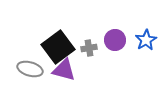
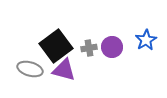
purple circle: moved 3 px left, 7 px down
black square: moved 2 px left, 1 px up
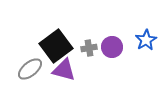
gray ellipse: rotated 55 degrees counterclockwise
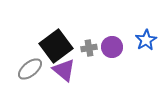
purple triangle: rotated 25 degrees clockwise
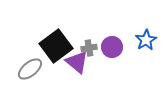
purple triangle: moved 13 px right, 8 px up
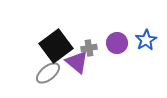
purple circle: moved 5 px right, 4 px up
gray ellipse: moved 18 px right, 4 px down
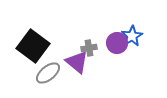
blue star: moved 14 px left, 4 px up
black square: moved 23 px left; rotated 16 degrees counterclockwise
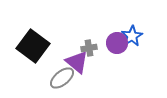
gray ellipse: moved 14 px right, 5 px down
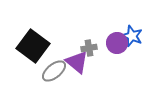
blue star: rotated 20 degrees counterclockwise
gray ellipse: moved 8 px left, 7 px up
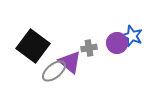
purple triangle: moved 7 px left
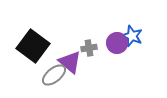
gray ellipse: moved 4 px down
